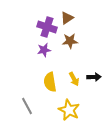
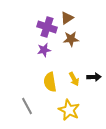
brown star: moved 1 px right, 2 px up
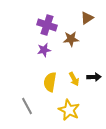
brown triangle: moved 20 px right
purple cross: moved 2 px up
yellow semicircle: rotated 18 degrees clockwise
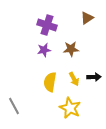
brown star: moved 10 px down
gray line: moved 13 px left
yellow star: moved 1 px right, 2 px up
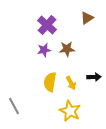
purple cross: rotated 24 degrees clockwise
brown star: moved 4 px left
yellow arrow: moved 3 px left, 4 px down
yellow star: moved 3 px down
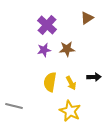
gray line: rotated 48 degrees counterclockwise
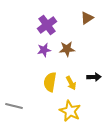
purple cross: rotated 12 degrees clockwise
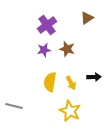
brown star: rotated 21 degrees clockwise
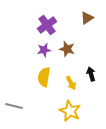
black arrow: moved 3 px left, 3 px up; rotated 104 degrees counterclockwise
yellow semicircle: moved 6 px left, 5 px up
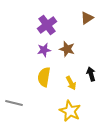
gray line: moved 3 px up
